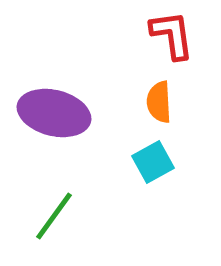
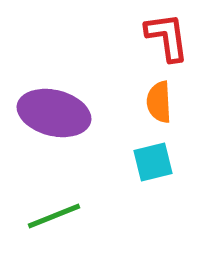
red L-shape: moved 5 px left, 2 px down
cyan square: rotated 15 degrees clockwise
green line: rotated 32 degrees clockwise
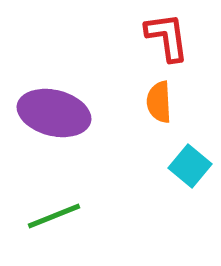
cyan square: moved 37 px right, 4 px down; rotated 36 degrees counterclockwise
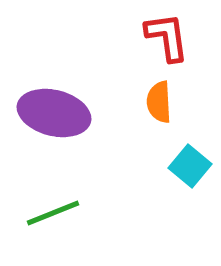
green line: moved 1 px left, 3 px up
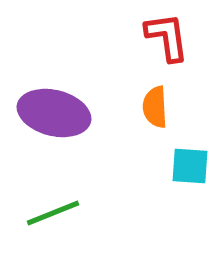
orange semicircle: moved 4 px left, 5 px down
cyan square: rotated 36 degrees counterclockwise
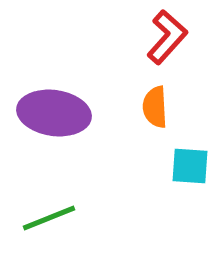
red L-shape: rotated 50 degrees clockwise
purple ellipse: rotated 6 degrees counterclockwise
green line: moved 4 px left, 5 px down
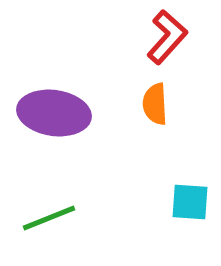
orange semicircle: moved 3 px up
cyan square: moved 36 px down
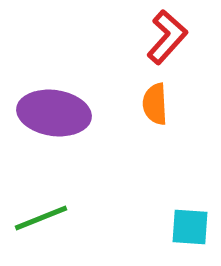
cyan square: moved 25 px down
green line: moved 8 px left
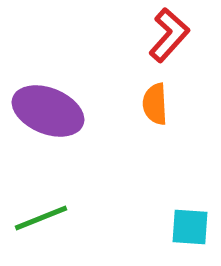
red L-shape: moved 2 px right, 2 px up
purple ellipse: moved 6 px left, 2 px up; rotated 14 degrees clockwise
